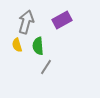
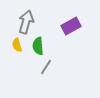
purple rectangle: moved 9 px right, 6 px down
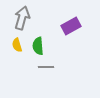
gray arrow: moved 4 px left, 4 px up
gray line: rotated 56 degrees clockwise
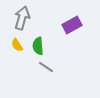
purple rectangle: moved 1 px right, 1 px up
yellow semicircle: rotated 16 degrees counterclockwise
gray line: rotated 35 degrees clockwise
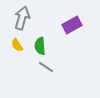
green semicircle: moved 2 px right
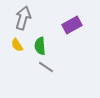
gray arrow: moved 1 px right
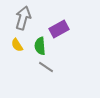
purple rectangle: moved 13 px left, 4 px down
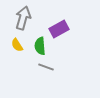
gray line: rotated 14 degrees counterclockwise
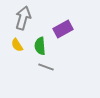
purple rectangle: moved 4 px right
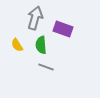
gray arrow: moved 12 px right
purple rectangle: rotated 48 degrees clockwise
green semicircle: moved 1 px right, 1 px up
